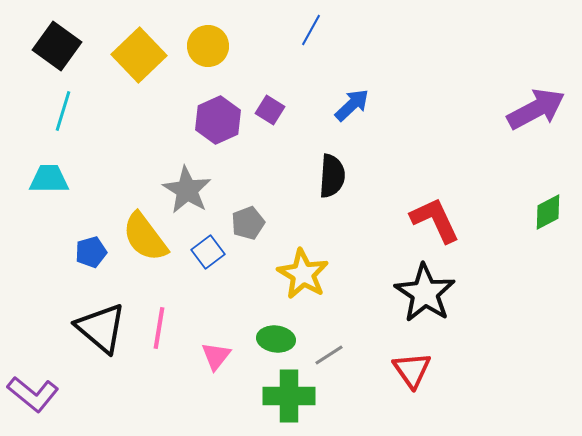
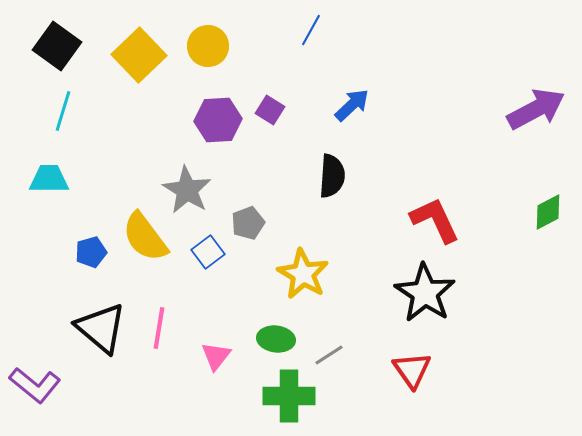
purple hexagon: rotated 21 degrees clockwise
purple L-shape: moved 2 px right, 9 px up
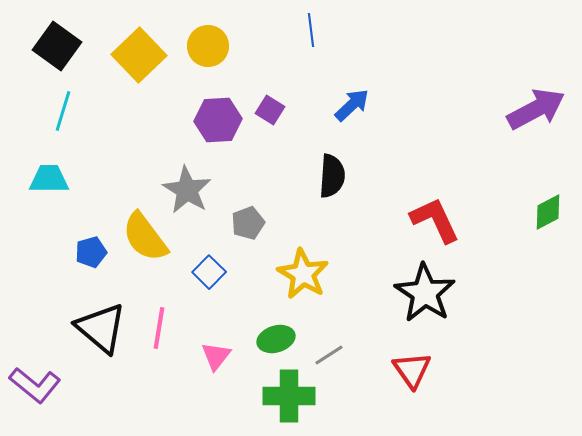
blue line: rotated 36 degrees counterclockwise
blue square: moved 1 px right, 20 px down; rotated 8 degrees counterclockwise
green ellipse: rotated 24 degrees counterclockwise
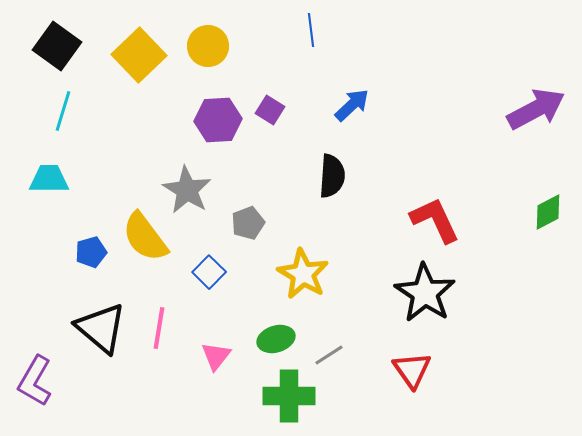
purple L-shape: moved 4 px up; rotated 81 degrees clockwise
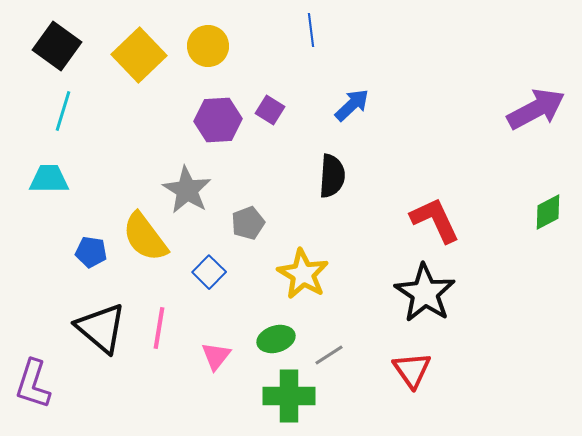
blue pentagon: rotated 24 degrees clockwise
purple L-shape: moved 2 px left, 3 px down; rotated 12 degrees counterclockwise
